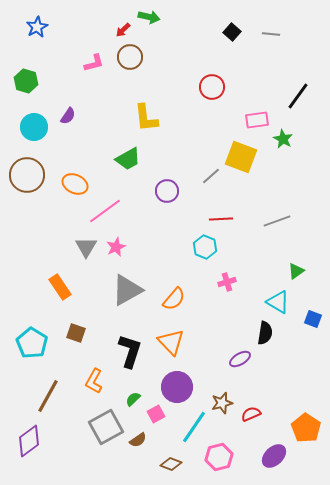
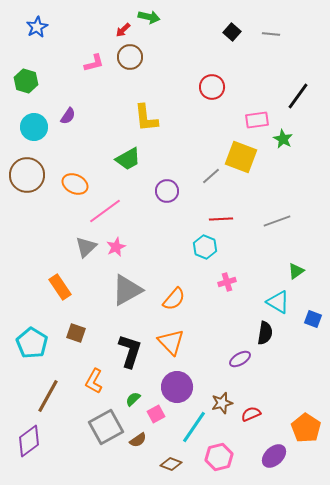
gray triangle at (86, 247): rotated 15 degrees clockwise
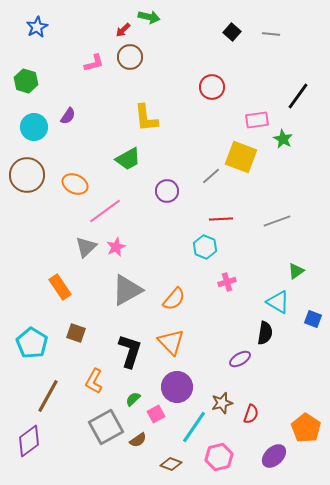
red semicircle at (251, 414): rotated 132 degrees clockwise
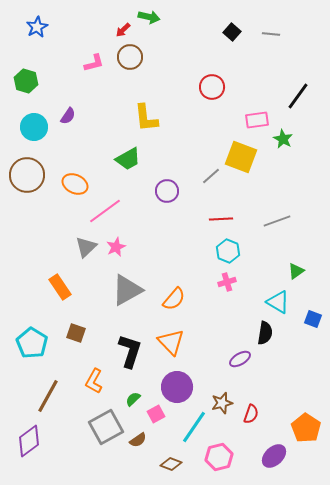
cyan hexagon at (205, 247): moved 23 px right, 4 px down
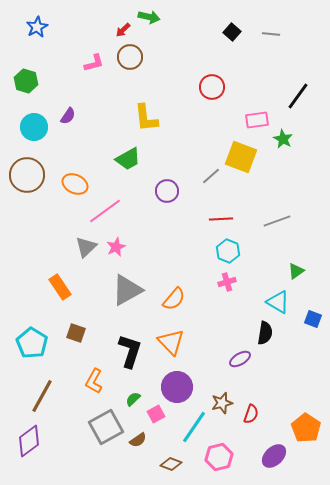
brown line at (48, 396): moved 6 px left
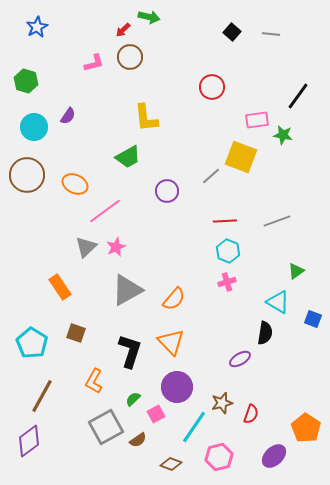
green star at (283, 139): moved 4 px up; rotated 18 degrees counterclockwise
green trapezoid at (128, 159): moved 2 px up
red line at (221, 219): moved 4 px right, 2 px down
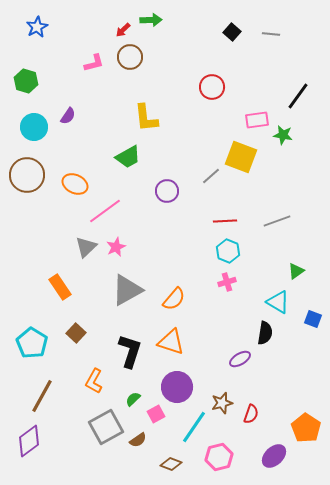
green arrow at (149, 17): moved 2 px right, 3 px down; rotated 15 degrees counterclockwise
brown square at (76, 333): rotated 24 degrees clockwise
orange triangle at (171, 342): rotated 28 degrees counterclockwise
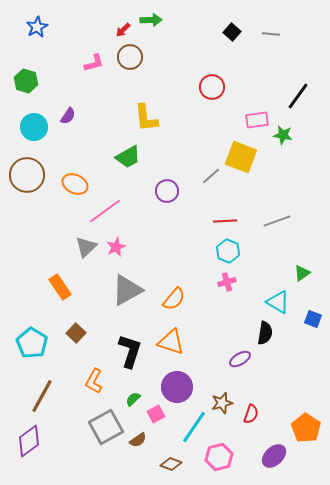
green triangle at (296, 271): moved 6 px right, 2 px down
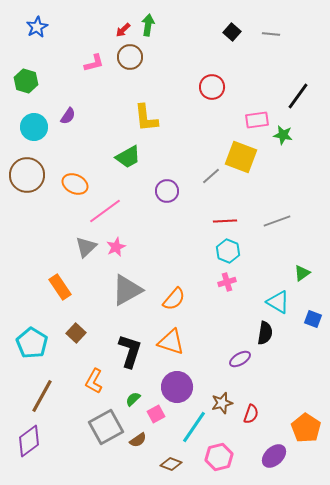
green arrow at (151, 20): moved 3 px left, 5 px down; rotated 80 degrees counterclockwise
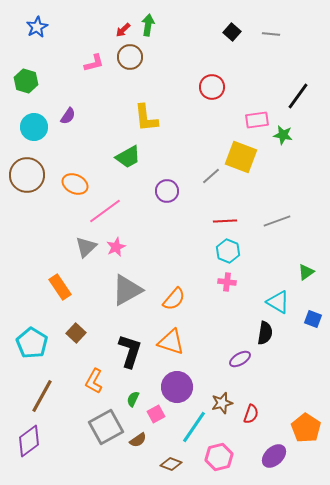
green triangle at (302, 273): moved 4 px right, 1 px up
pink cross at (227, 282): rotated 24 degrees clockwise
green semicircle at (133, 399): rotated 21 degrees counterclockwise
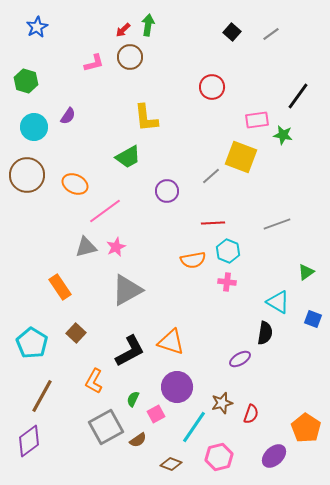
gray line at (271, 34): rotated 42 degrees counterclockwise
red line at (225, 221): moved 12 px left, 2 px down
gray line at (277, 221): moved 3 px down
gray triangle at (86, 247): rotated 30 degrees clockwise
orange semicircle at (174, 299): moved 19 px right, 39 px up; rotated 40 degrees clockwise
black L-shape at (130, 351): rotated 44 degrees clockwise
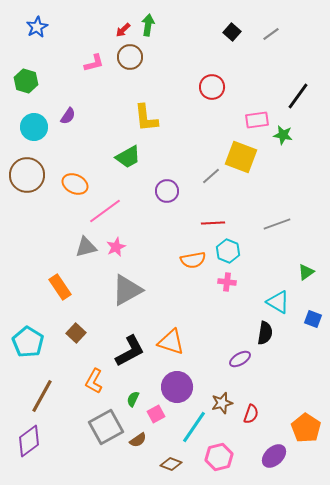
cyan pentagon at (32, 343): moved 4 px left, 1 px up
